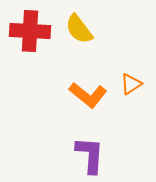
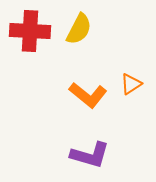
yellow semicircle: rotated 116 degrees counterclockwise
purple L-shape: rotated 102 degrees clockwise
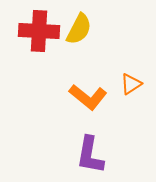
red cross: moved 9 px right
orange L-shape: moved 2 px down
purple L-shape: rotated 84 degrees clockwise
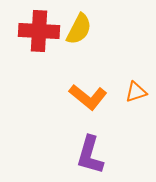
orange triangle: moved 5 px right, 8 px down; rotated 15 degrees clockwise
purple L-shape: rotated 6 degrees clockwise
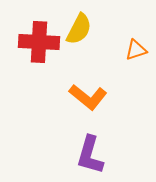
red cross: moved 11 px down
orange triangle: moved 42 px up
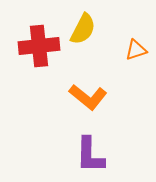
yellow semicircle: moved 4 px right
red cross: moved 4 px down; rotated 9 degrees counterclockwise
purple L-shape: rotated 15 degrees counterclockwise
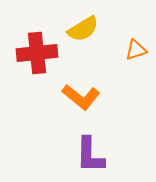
yellow semicircle: rotated 32 degrees clockwise
red cross: moved 2 px left, 7 px down
orange L-shape: moved 7 px left
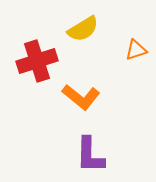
red cross: moved 8 px down; rotated 12 degrees counterclockwise
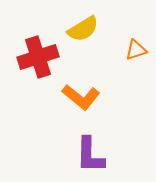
red cross: moved 1 px right, 4 px up
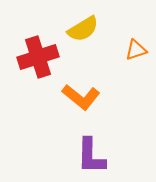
purple L-shape: moved 1 px right, 1 px down
